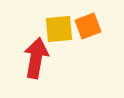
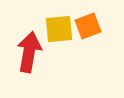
red arrow: moved 7 px left, 6 px up
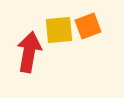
yellow square: moved 1 px down
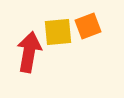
yellow square: moved 1 px left, 2 px down
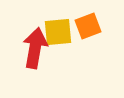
red arrow: moved 6 px right, 4 px up
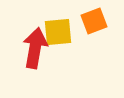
orange square: moved 6 px right, 5 px up
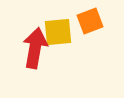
orange square: moved 4 px left
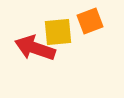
red arrow: rotated 81 degrees counterclockwise
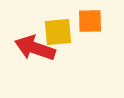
orange square: rotated 20 degrees clockwise
